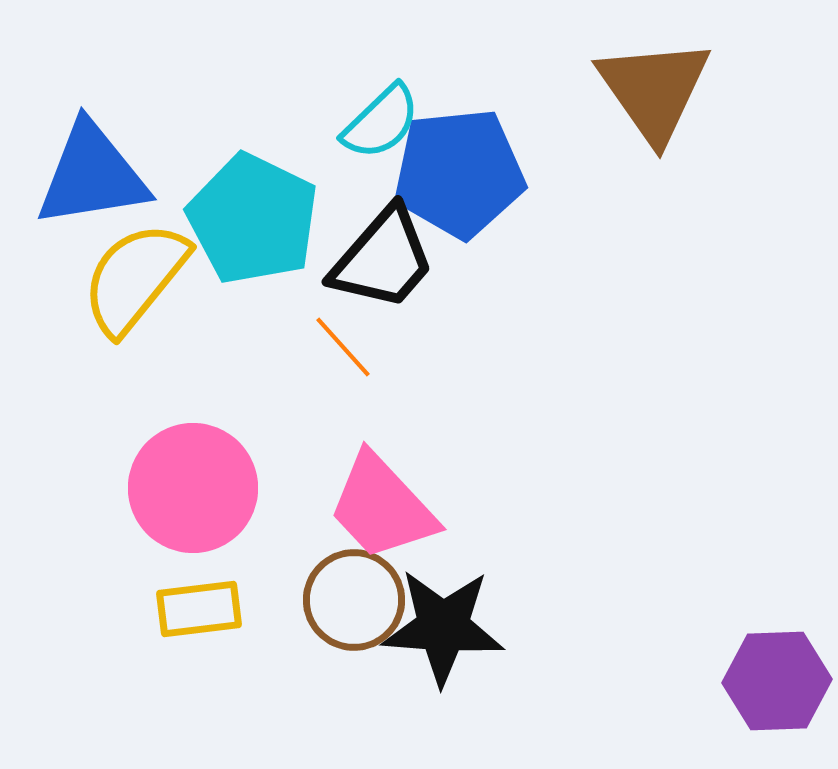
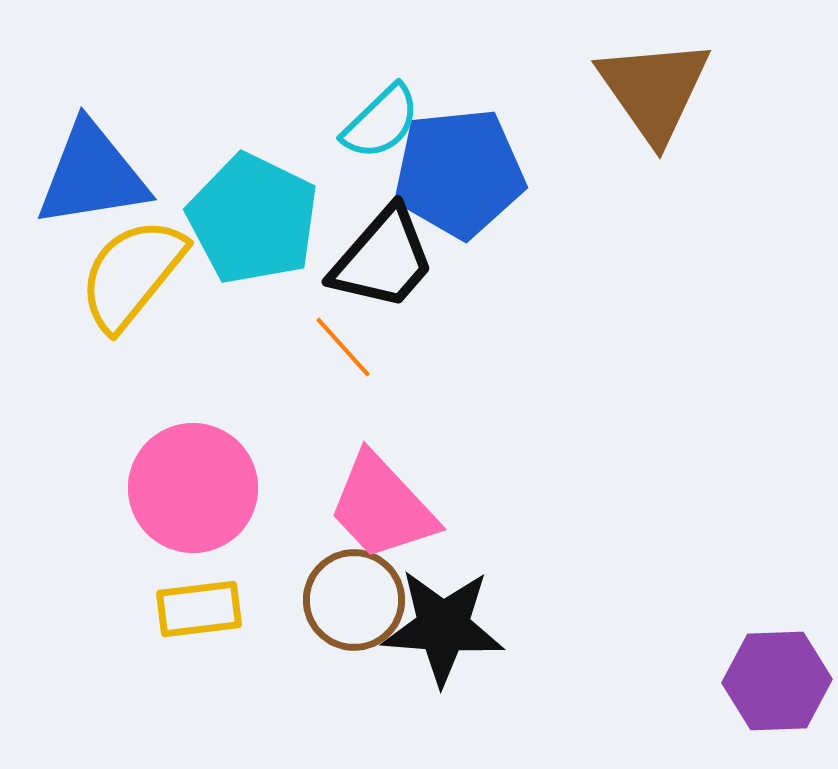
yellow semicircle: moved 3 px left, 4 px up
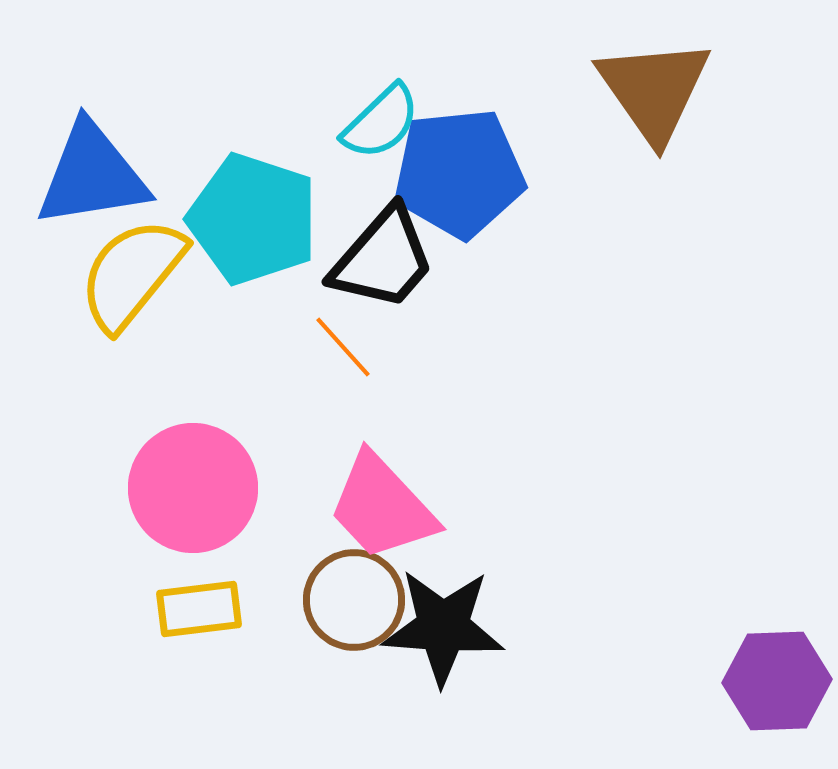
cyan pentagon: rotated 8 degrees counterclockwise
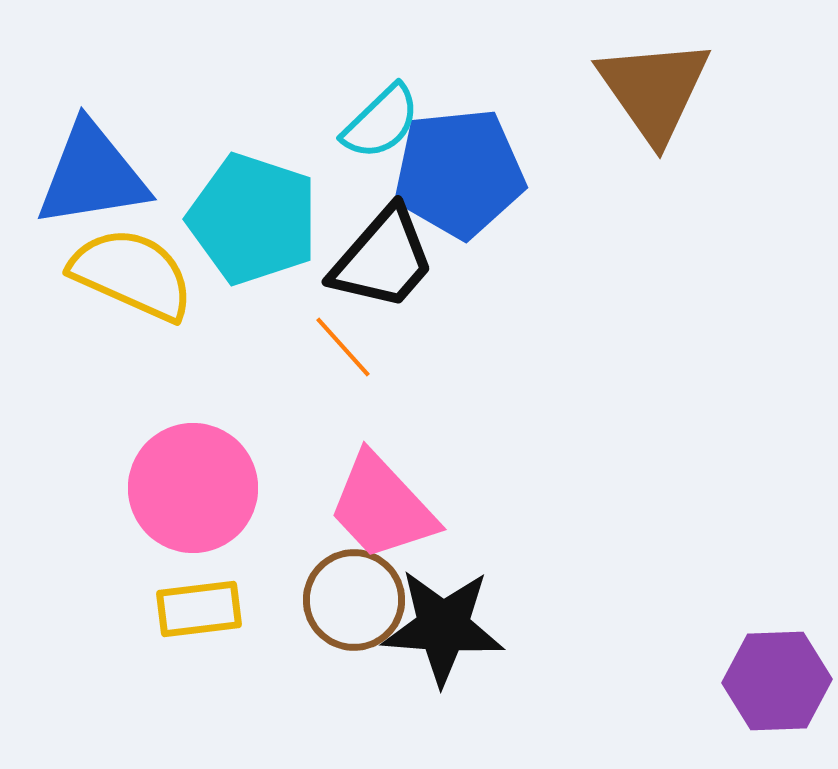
yellow semicircle: rotated 75 degrees clockwise
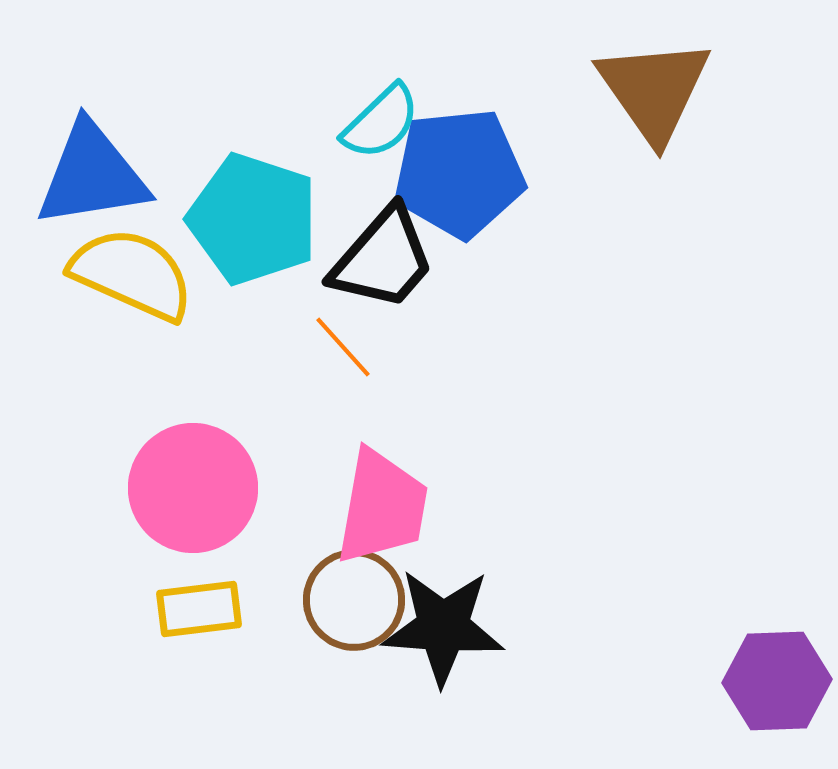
pink trapezoid: rotated 127 degrees counterclockwise
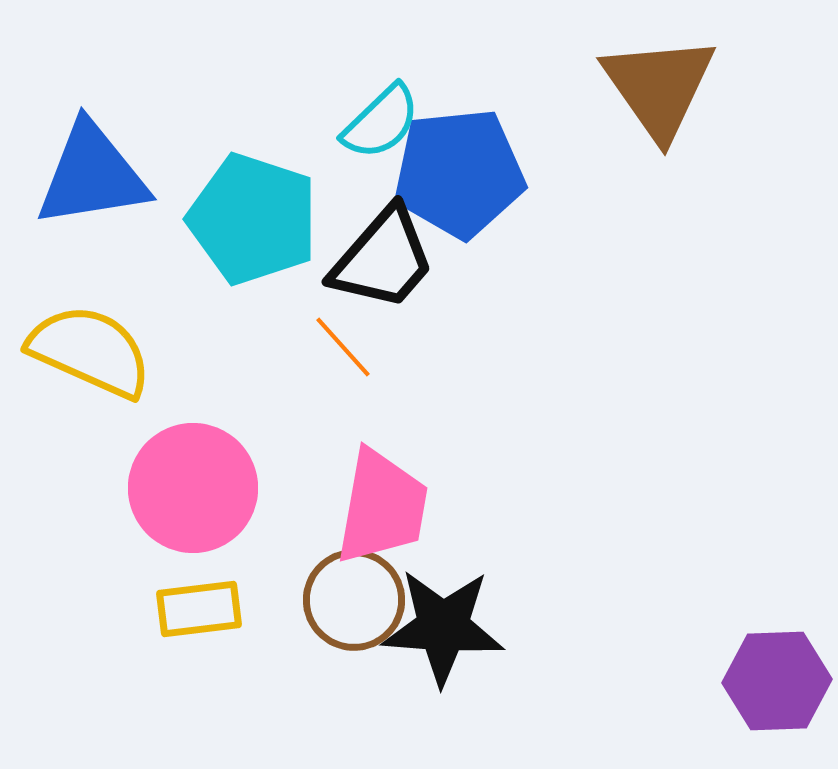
brown triangle: moved 5 px right, 3 px up
yellow semicircle: moved 42 px left, 77 px down
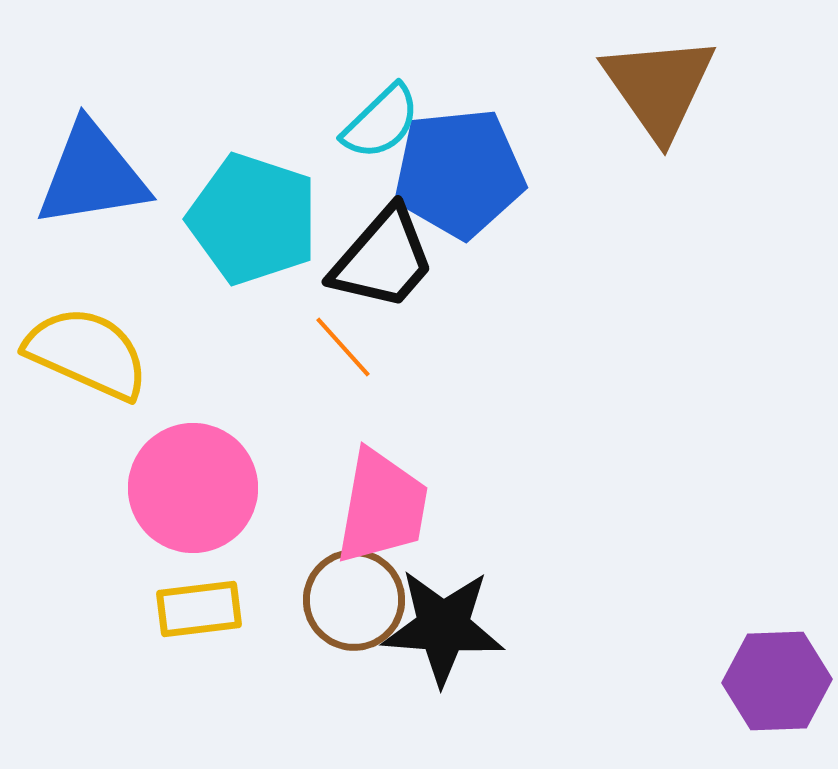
yellow semicircle: moved 3 px left, 2 px down
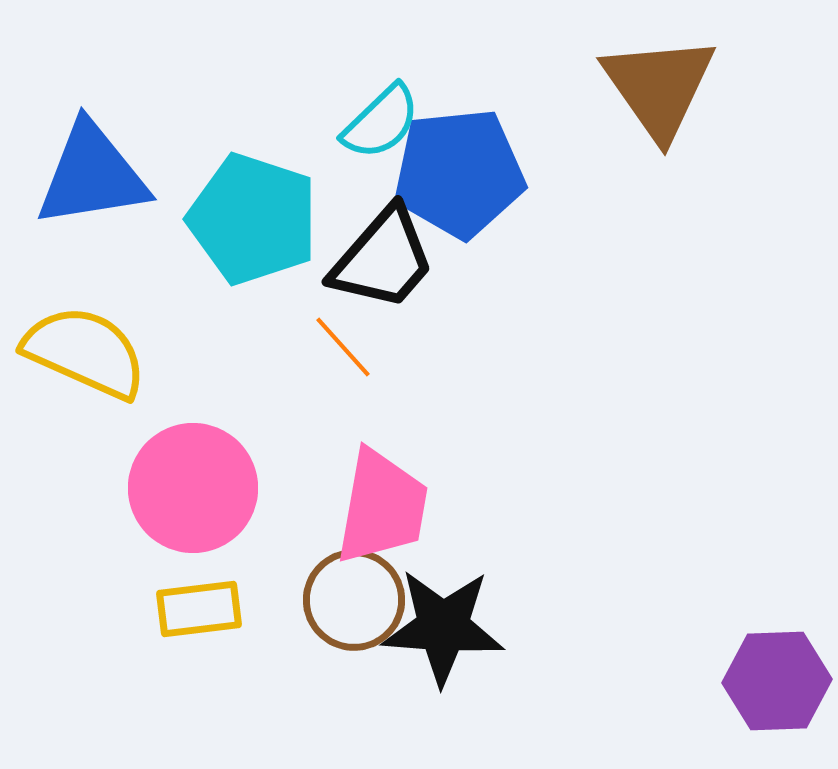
yellow semicircle: moved 2 px left, 1 px up
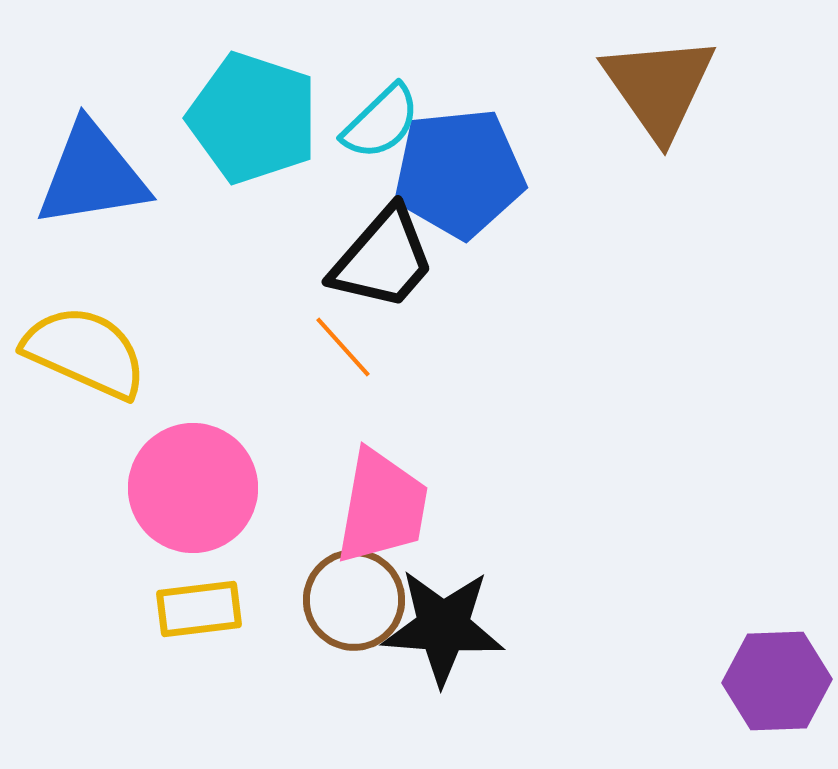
cyan pentagon: moved 101 px up
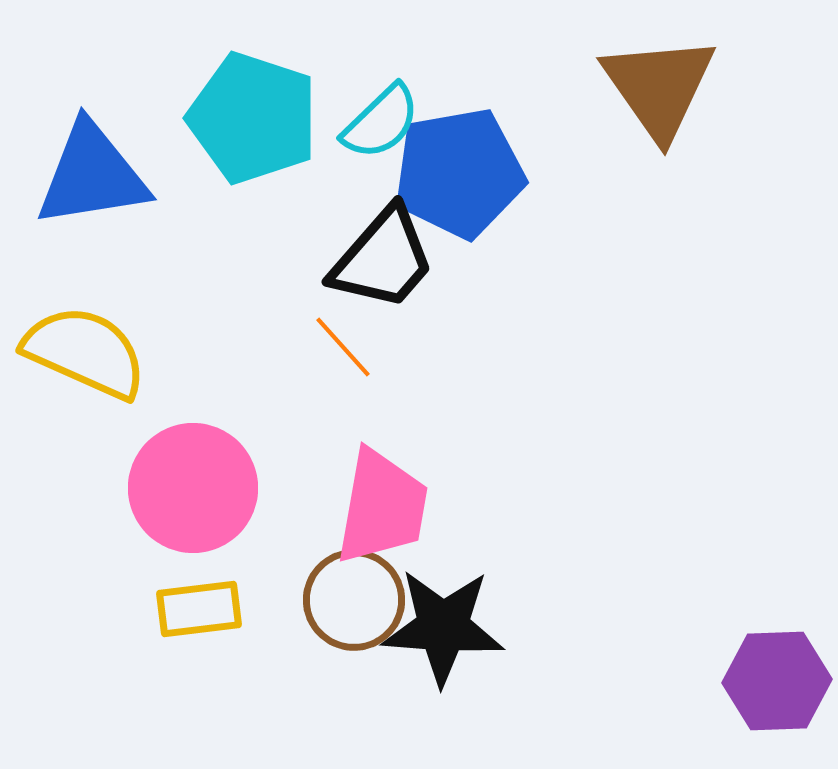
blue pentagon: rotated 4 degrees counterclockwise
